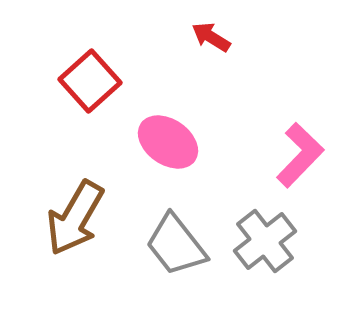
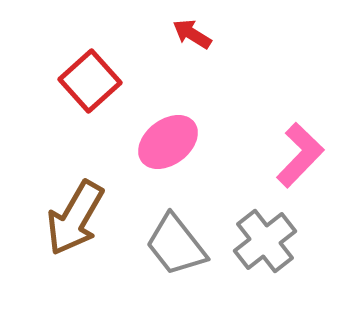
red arrow: moved 19 px left, 3 px up
pink ellipse: rotated 72 degrees counterclockwise
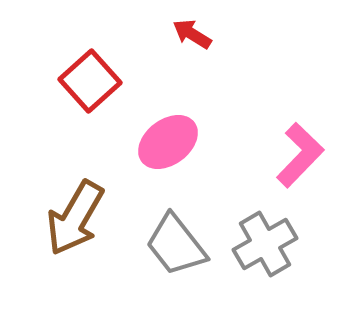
gray cross: moved 3 px down; rotated 8 degrees clockwise
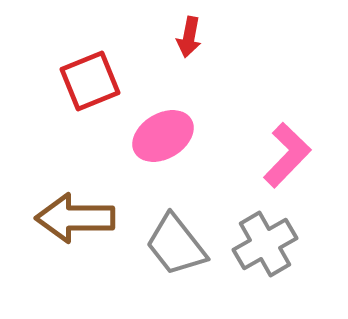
red arrow: moved 3 px left, 3 px down; rotated 111 degrees counterclockwise
red square: rotated 20 degrees clockwise
pink ellipse: moved 5 px left, 6 px up; rotated 6 degrees clockwise
pink L-shape: moved 13 px left
brown arrow: rotated 60 degrees clockwise
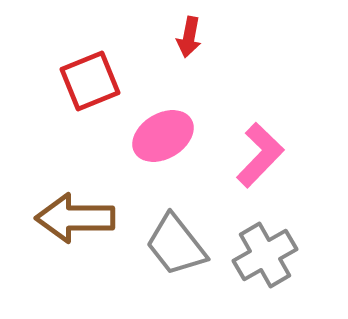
pink L-shape: moved 27 px left
gray cross: moved 11 px down
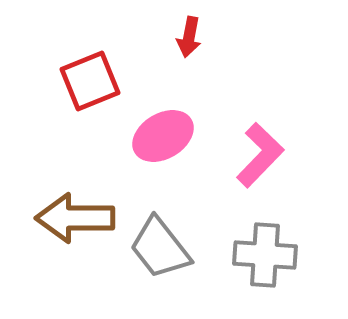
gray trapezoid: moved 16 px left, 3 px down
gray cross: rotated 34 degrees clockwise
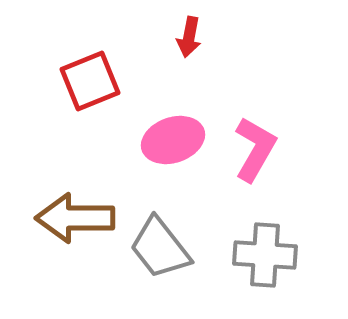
pink ellipse: moved 10 px right, 4 px down; rotated 12 degrees clockwise
pink L-shape: moved 5 px left, 6 px up; rotated 14 degrees counterclockwise
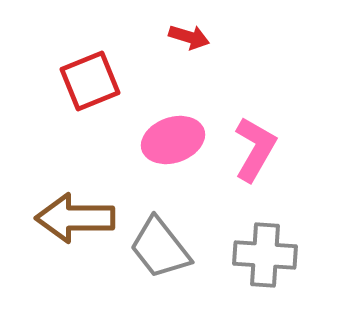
red arrow: rotated 84 degrees counterclockwise
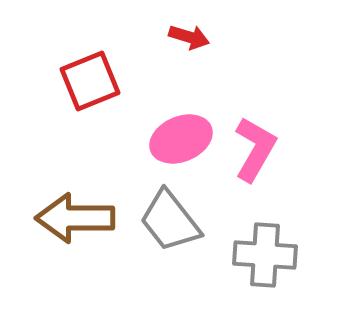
pink ellipse: moved 8 px right, 1 px up; rotated 4 degrees counterclockwise
gray trapezoid: moved 10 px right, 27 px up
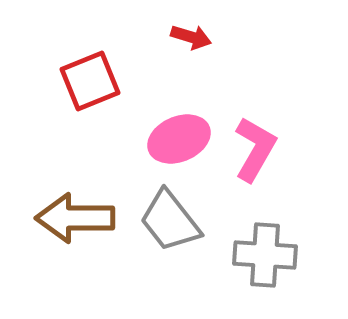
red arrow: moved 2 px right
pink ellipse: moved 2 px left
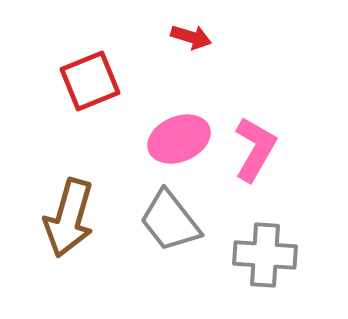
brown arrow: moved 6 px left; rotated 74 degrees counterclockwise
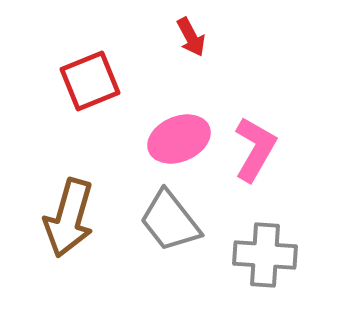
red arrow: rotated 45 degrees clockwise
